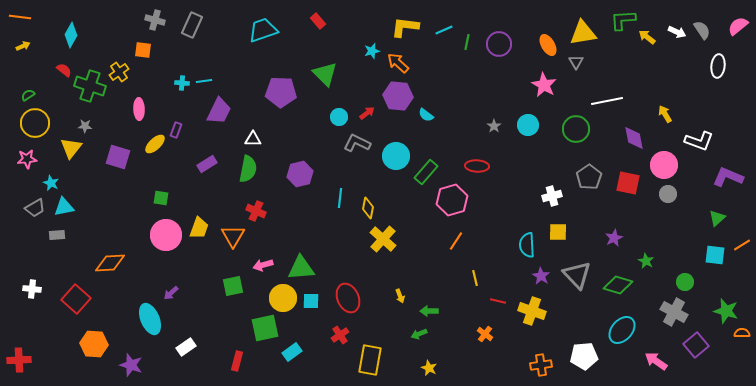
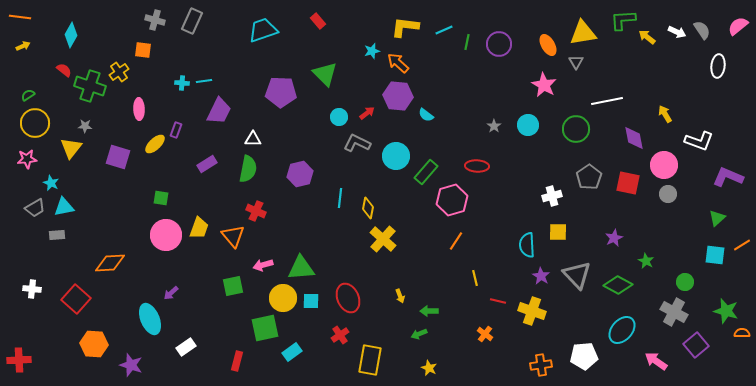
gray rectangle at (192, 25): moved 4 px up
orange triangle at (233, 236): rotated 10 degrees counterclockwise
green diamond at (618, 285): rotated 12 degrees clockwise
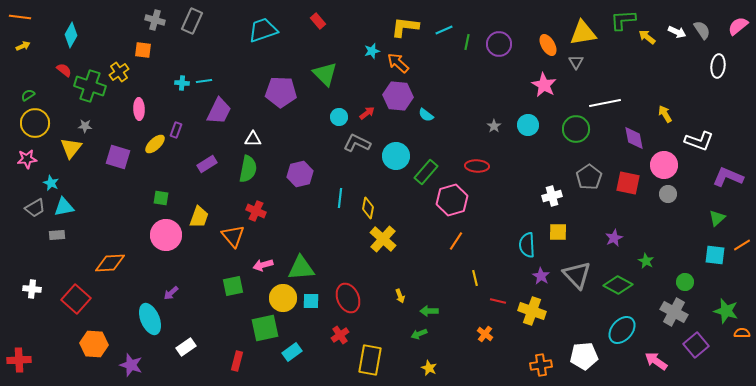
white line at (607, 101): moved 2 px left, 2 px down
yellow trapezoid at (199, 228): moved 11 px up
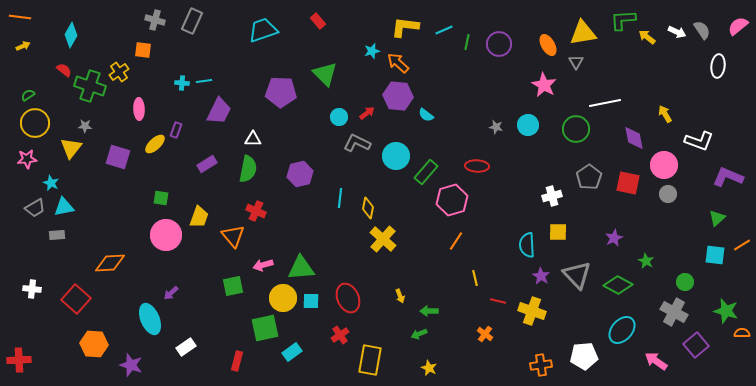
gray star at (494, 126): moved 2 px right, 1 px down; rotated 24 degrees counterclockwise
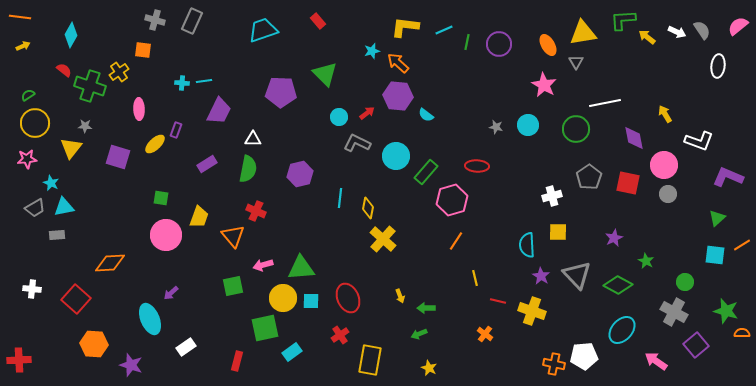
green arrow at (429, 311): moved 3 px left, 3 px up
orange cross at (541, 365): moved 13 px right, 1 px up; rotated 20 degrees clockwise
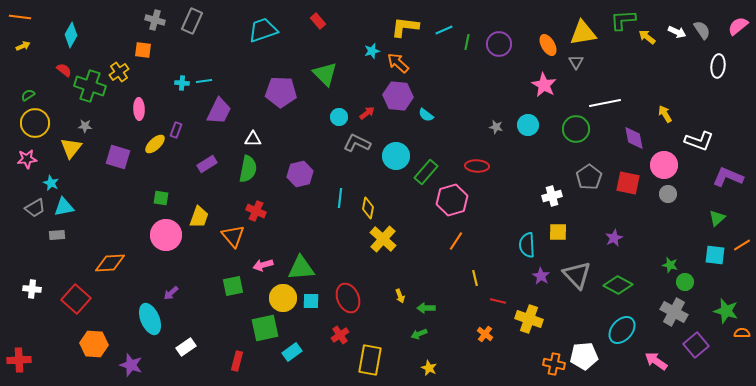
green star at (646, 261): moved 24 px right, 4 px down; rotated 14 degrees counterclockwise
yellow cross at (532, 311): moved 3 px left, 8 px down
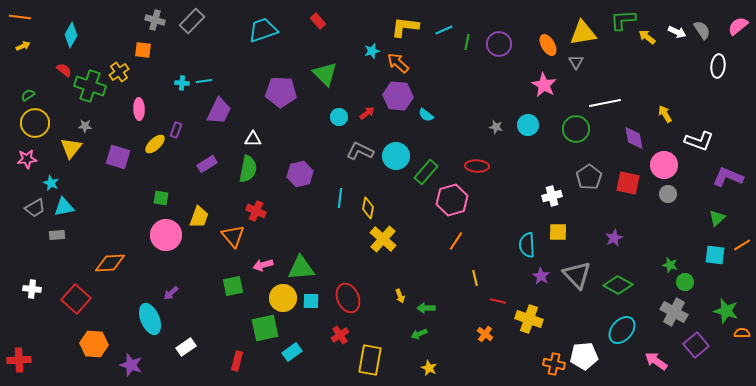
gray rectangle at (192, 21): rotated 20 degrees clockwise
gray L-shape at (357, 143): moved 3 px right, 8 px down
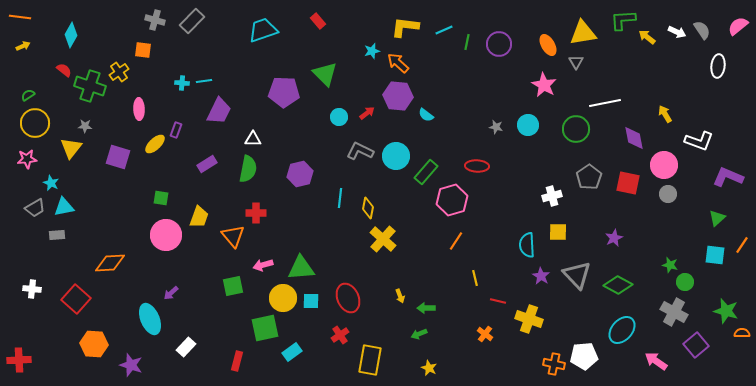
purple pentagon at (281, 92): moved 3 px right
red cross at (256, 211): moved 2 px down; rotated 24 degrees counterclockwise
orange line at (742, 245): rotated 24 degrees counterclockwise
white rectangle at (186, 347): rotated 12 degrees counterclockwise
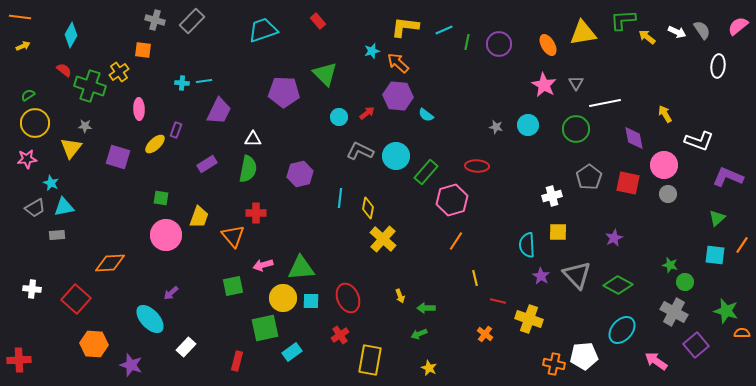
gray triangle at (576, 62): moved 21 px down
cyan ellipse at (150, 319): rotated 20 degrees counterclockwise
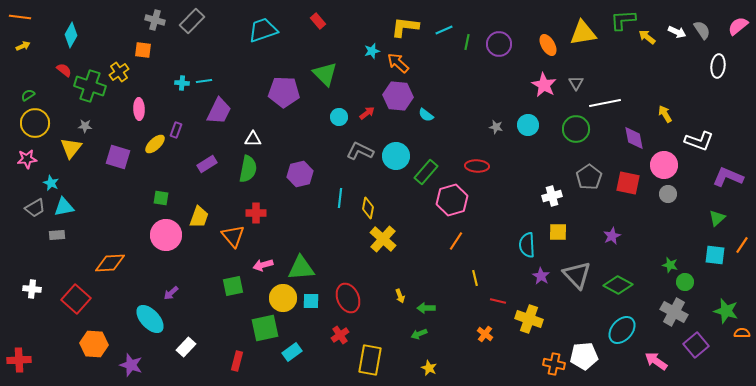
purple star at (614, 238): moved 2 px left, 2 px up
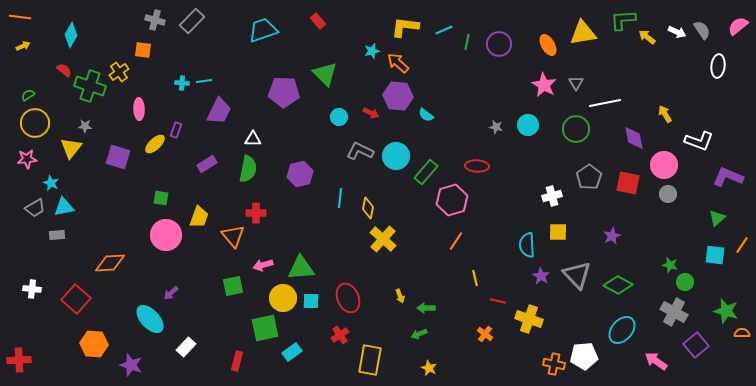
red arrow at (367, 113): moved 4 px right; rotated 63 degrees clockwise
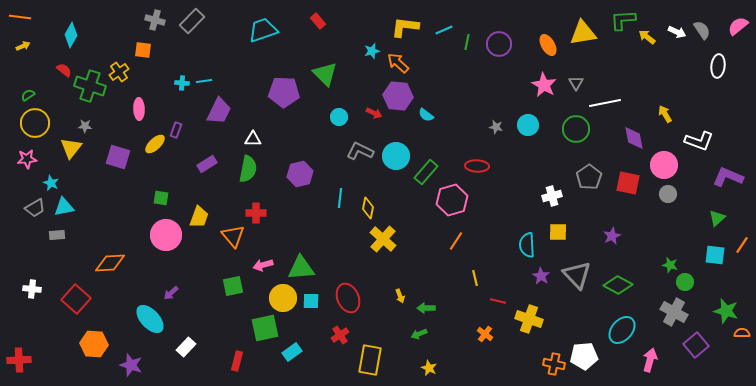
red arrow at (371, 113): moved 3 px right
pink arrow at (656, 361): moved 6 px left, 1 px up; rotated 70 degrees clockwise
